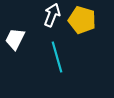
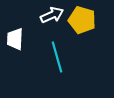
white arrow: rotated 45 degrees clockwise
white trapezoid: rotated 25 degrees counterclockwise
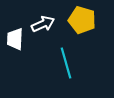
white arrow: moved 9 px left, 9 px down
cyan line: moved 9 px right, 6 px down
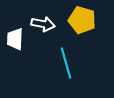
white arrow: rotated 35 degrees clockwise
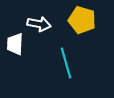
white arrow: moved 4 px left
white trapezoid: moved 5 px down
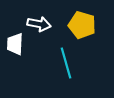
yellow pentagon: moved 5 px down
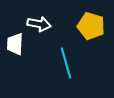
yellow pentagon: moved 9 px right, 1 px down
